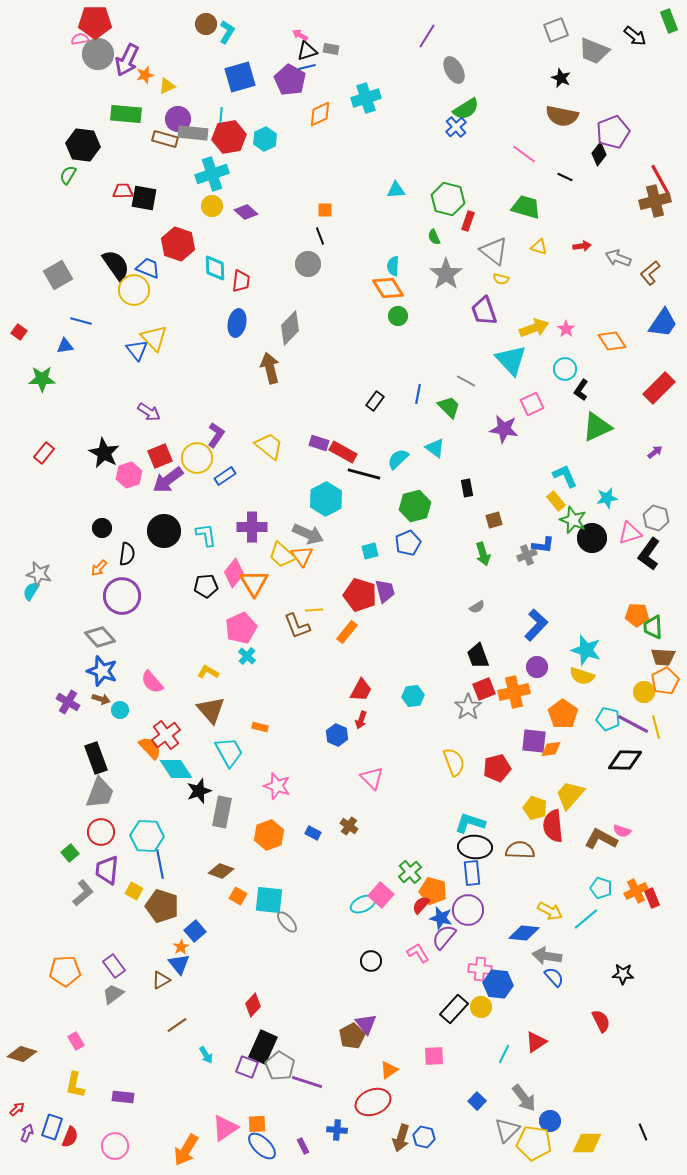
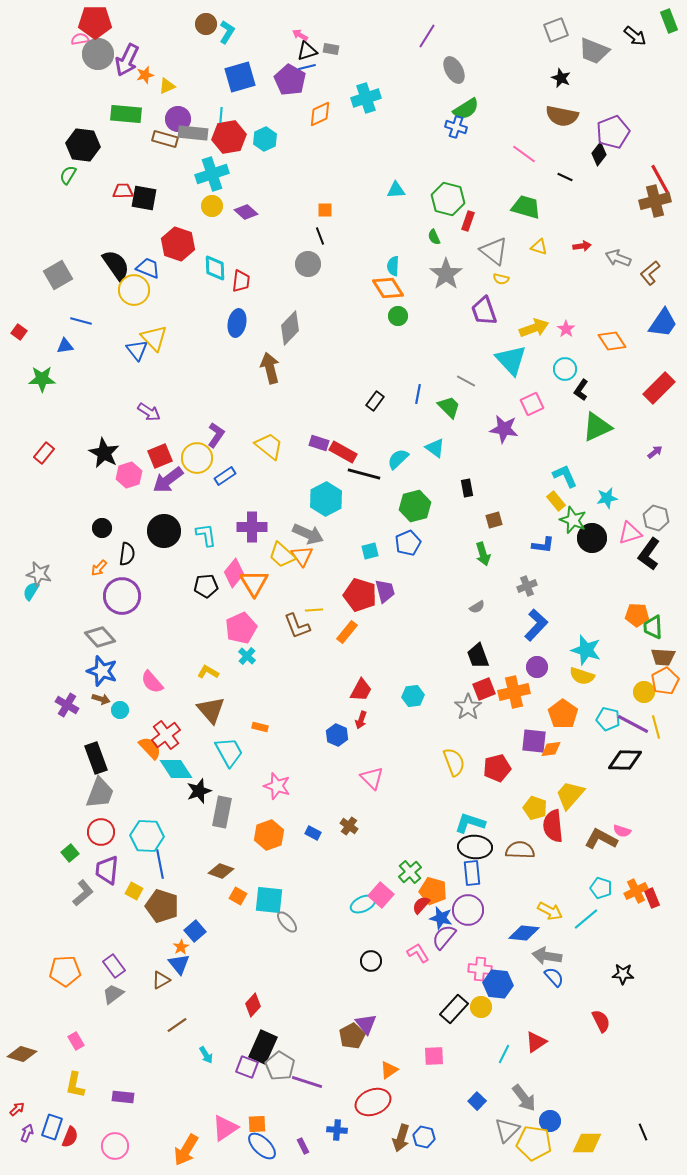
blue cross at (456, 127): rotated 30 degrees counterclockwise
gray cross at (527, 555): moved 31 px down
purple cross at (68, 702): moved 1 px left, 3 px down
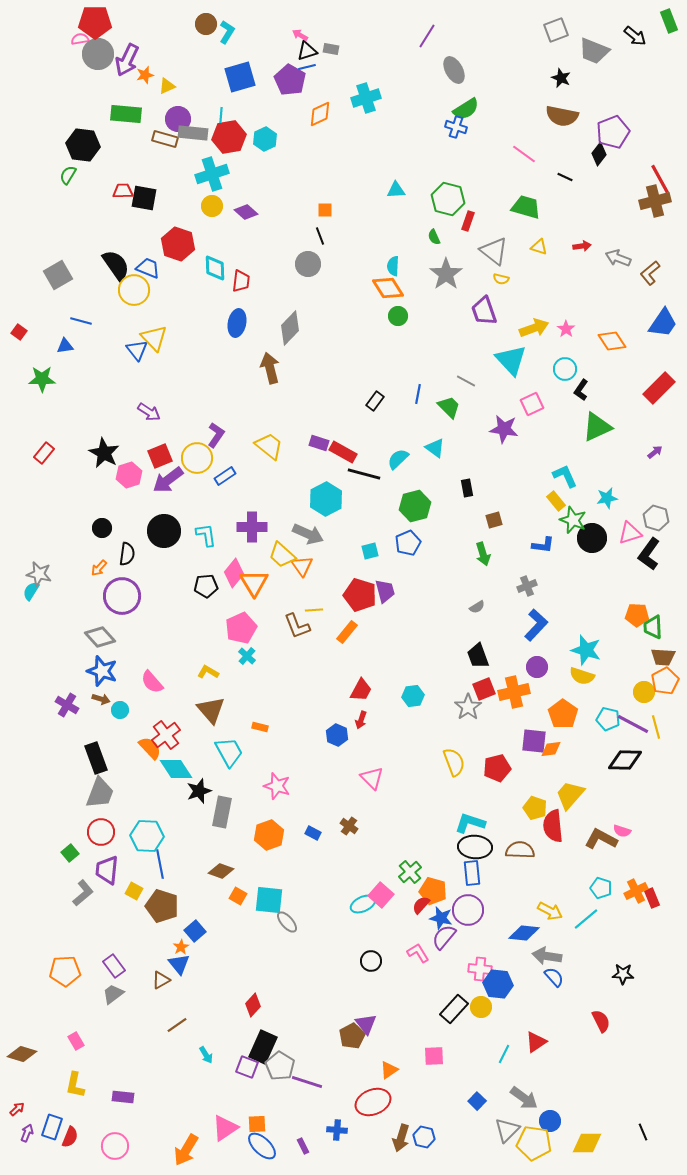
orange triangle at (302, 556): moved 10 px down
gray arrow at (524, 1098): rotated 16 degrees counterclockwise
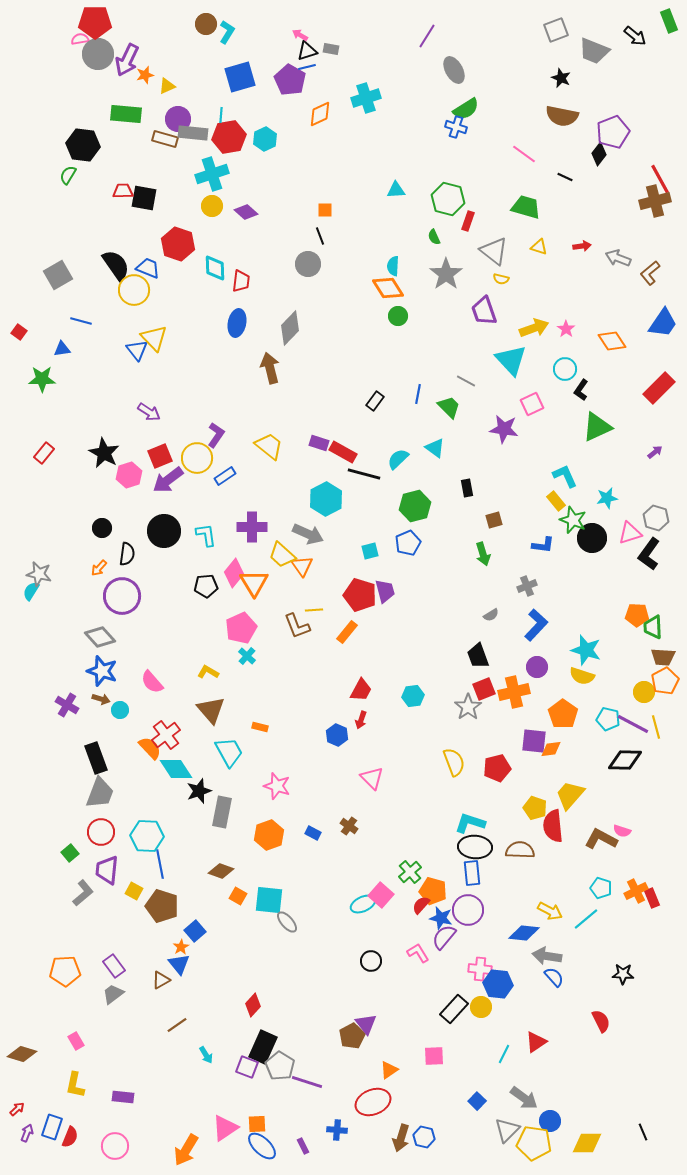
blue triangle at (65, 346): moved 3 px left, 3 px down
gray semicircle at (477, 607): moved 14 px right, 8 px down
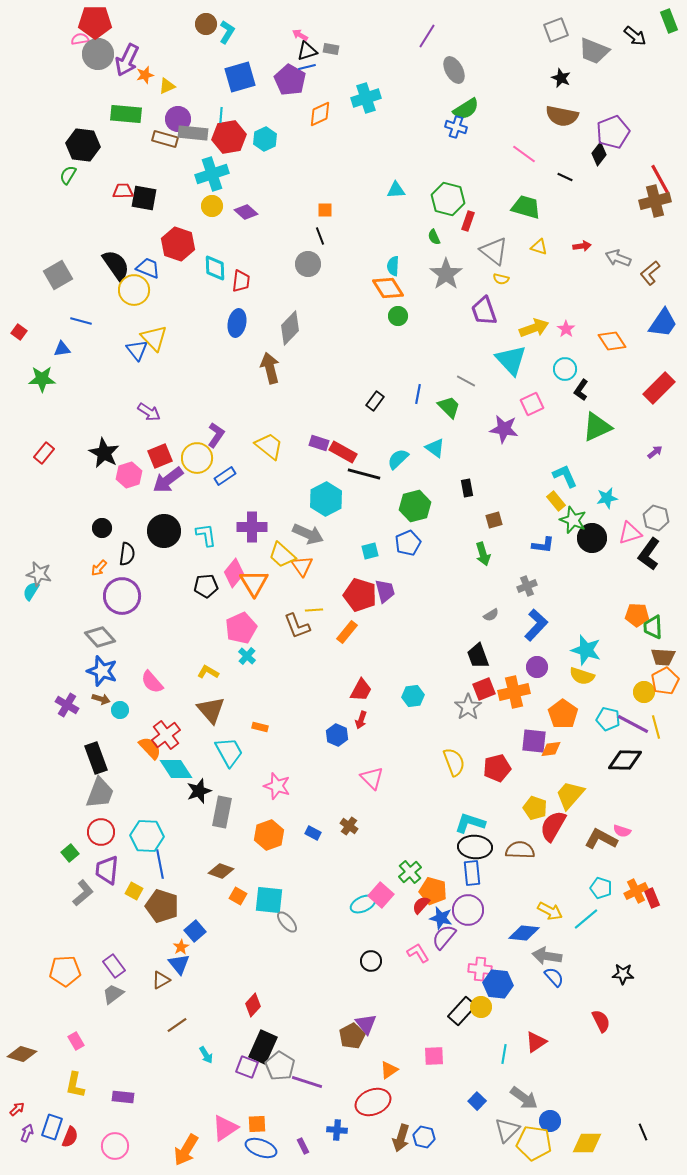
red semicircle at (553, 826): rotated 36 degrees clockwise
black rectangle at (454, 1009): moved 8 px right, 2 px down
cyan line at (504, 1054): rotated 18 degrees counterclockwise
blue ellipse at (262, 1146): moved 1 px left, 2 px down; rotated 24 degrees counterclockwise
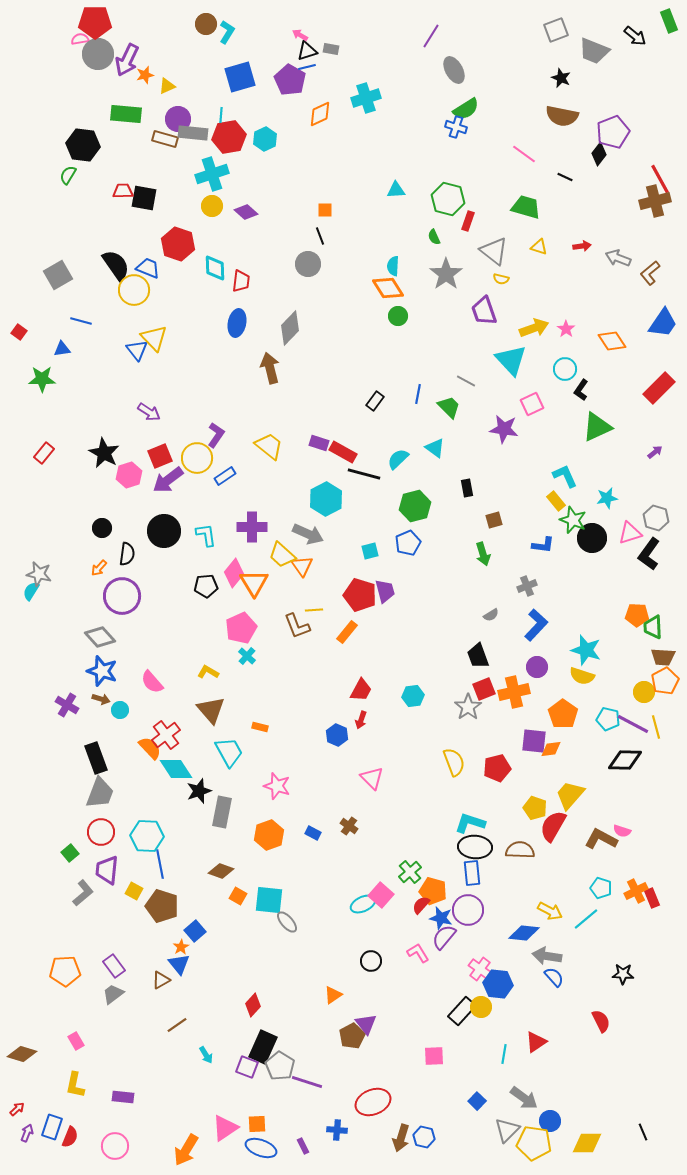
purple line at (427, 36): moved 4 px right
pink cross at (480, 969): rotated 30 degrees clockwise
orange triangle at (389, 1070): moved 56 px left, 75 px up
